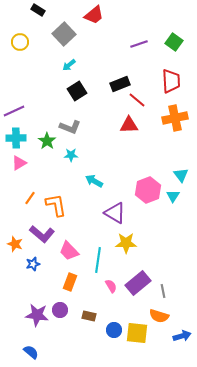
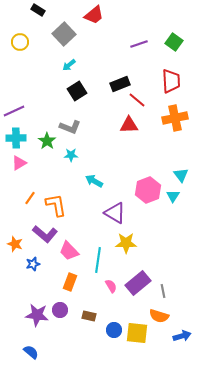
purple L-shape at (42, 234): moved 3 px right
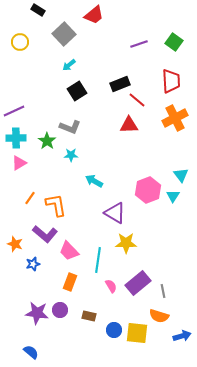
orange cross at (175, 118): rotated 15 degrees counterclockwise
purple star at (37, 315): moved 2 px up
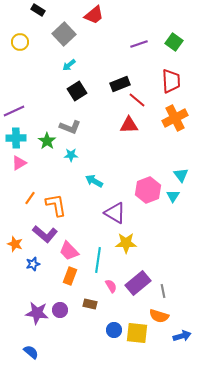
orange rectangle at (70, 282): moved 6 px up
brown rectangle at (89, 316): moved 1 px right, 12 px up
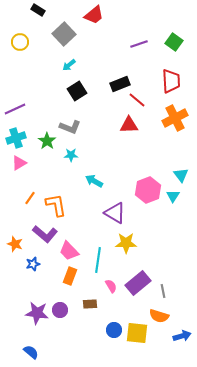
purple line at (14, 111): moved 1 px right, 2 px up
cyan cross at (16, 138): rotated 18 degrees counterclockwise
brown rectangle at (90, 304): rotated 16 degrees counterclockwise
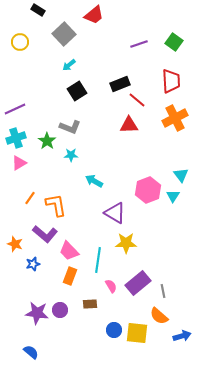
orange semicircle at (159, 316): rotated 24 degrees clockwise
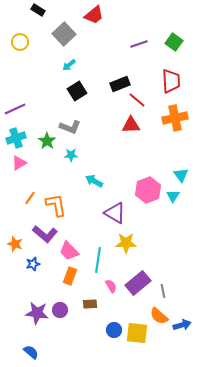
orange cross at (175, 118): rotated 15 degrees clockwise
red triangle at (129, 125): moved 2 px right
blue arrow at (182, 336): moved 11 px up
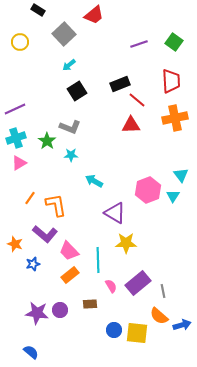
cyan line at (98, 260): rotated 10 degrees counterclockwise
orange rectangle at (70, 276): moved 1 px up; rotated 30 degrees clockwise
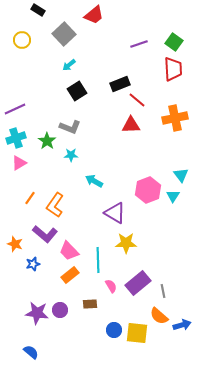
yellow circle at (20, 42): moved 2 px right, 2 px up
red trapezoid at (171, 81): moved 2 px right, 12 px up
orange L-shape at (56, 205): moved 1 px left; rotated 135 degrees counterclockwise
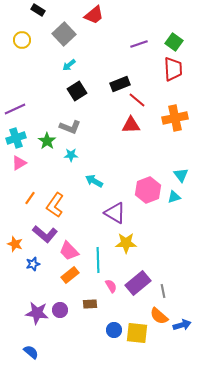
cyan triangle at (173, 196): moved 1 px right, 1 px down; rotated 40 degrees clockwise
